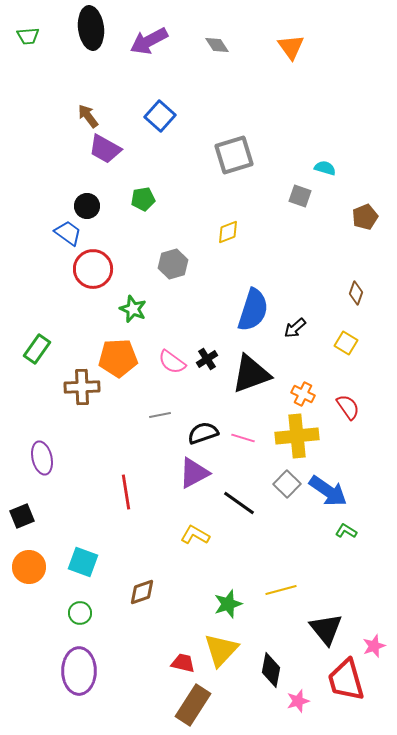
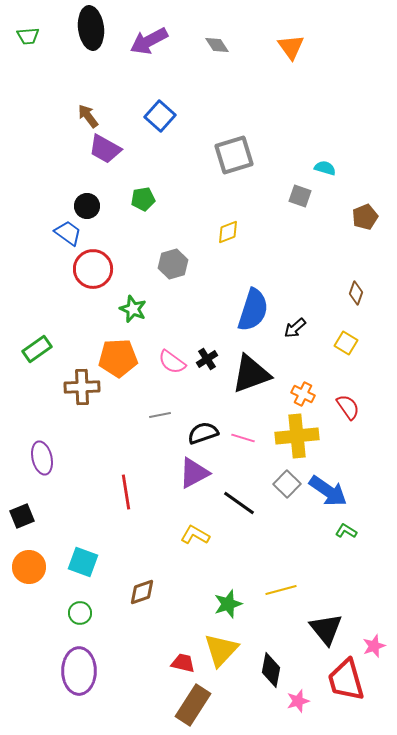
green rectangle at (37, 349): rotated 20 degrees clockwise
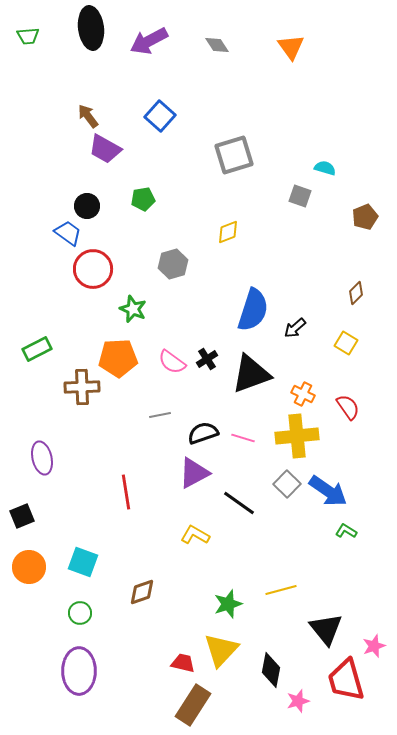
brown diamond at (356, 293): rotated 25 degrees clockwise
green rectangle at (37, 349): rotated 8 degrees clockwise
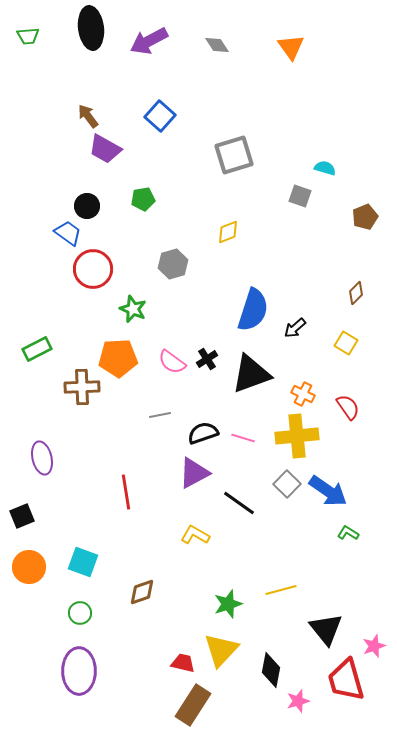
green L-shape at (346, 531): moved 2 px right, 2 px down
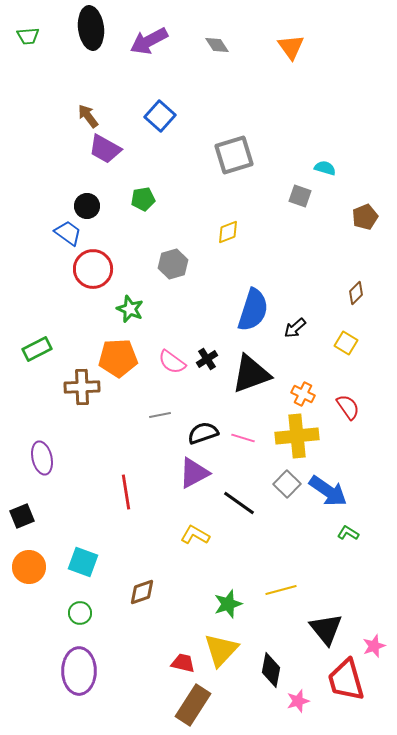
green star at (133, 309): moved 3 px left
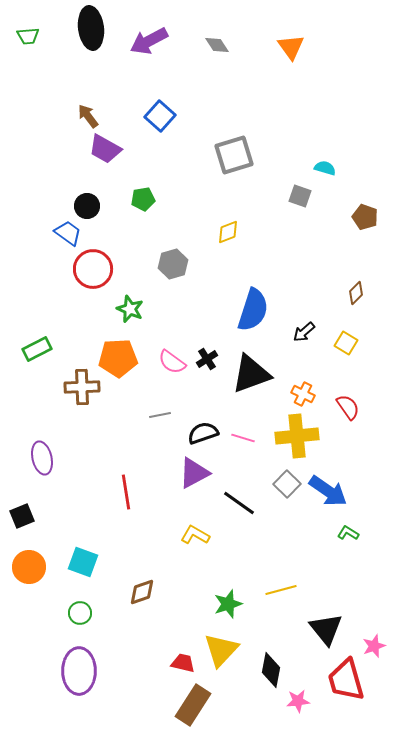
brown pentagon at (365, 217): rotated 30 degrees counterclockwise
black arrow at (295, 328): moved 9 px right, 4 px down
pink star at (298, 701): rotated 10 degrees clockwise
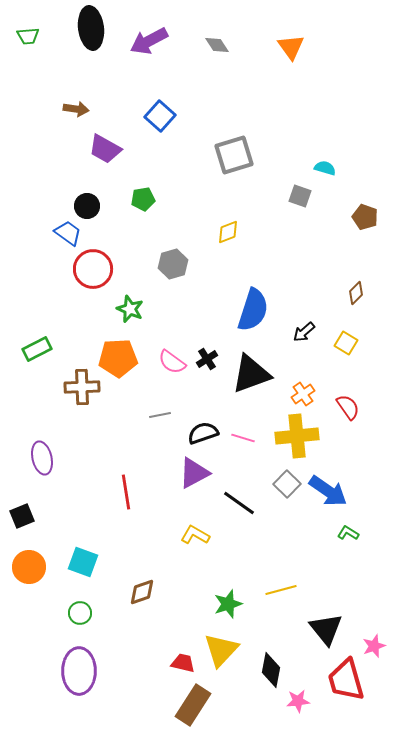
brown arrow at (88, 116): moved 12 px left, 7 px up; rotated 135 degrees clockwise
orange cross at (303, 394): rotated 30 degrees clockwise
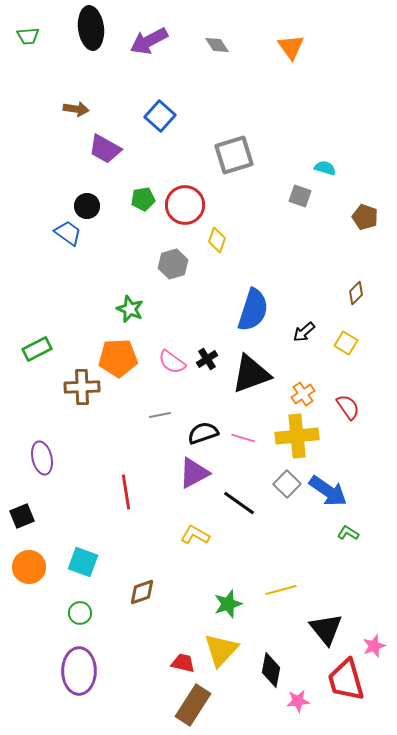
yellow diamond at (228, 232): moved 11 px left, 8 px down; rotated 50 degrees counterclockwise
red circle at (93, 269): moved 92 px right, 64 px up
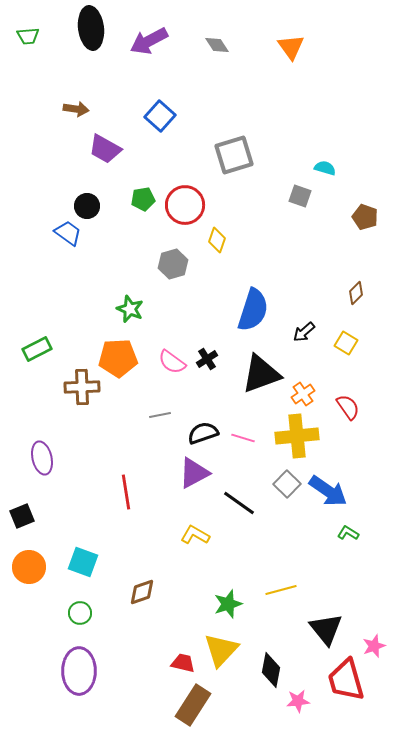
black triangle at (251, 374): moved 10 px right
